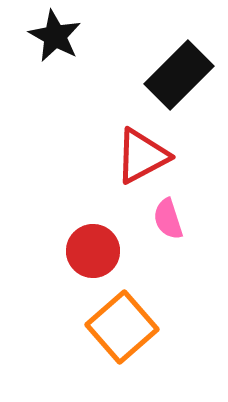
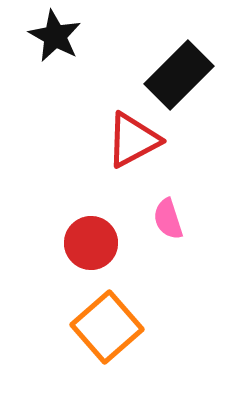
red triangle: moved 9 px left, 16 px up
red circle: moved 2 px left, 8 px up
orange square: moved 15 px left
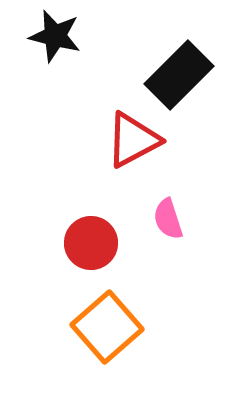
black star: rotated 14 degrees counterclockwise
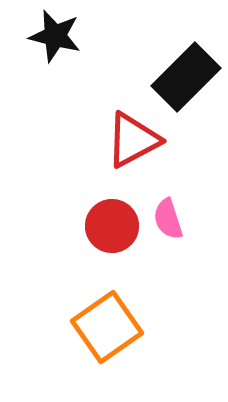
black rectangle: moved 7 px right, 2 px down
red circle: moved 21 px right, 17 px up
orange square: rotated 6 degrees clockwise
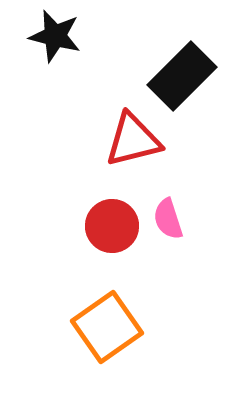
black rectangle: moved 4 px left, 1 px up
red triangle: rotated 14 degrees clockwise
